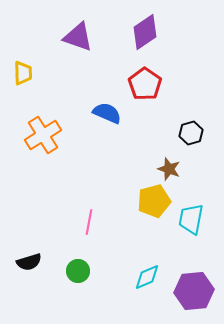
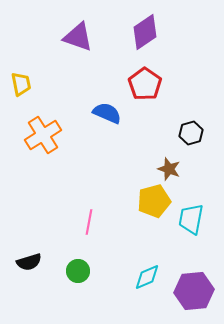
yellow trapezoid: moved 2 px left, 11 px down; rotated 10 degrees counterclockwise
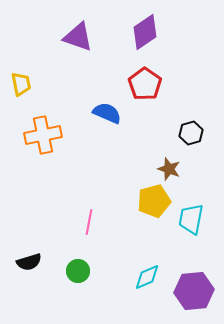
orange cross: rotated 21 degrees clockwise
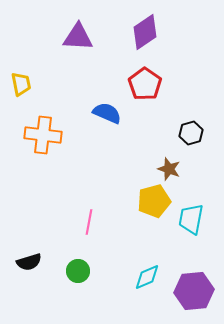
purple triangle: rotated 16 degrees counterclockwise
orange cross: rotated 18 degrees clockwise
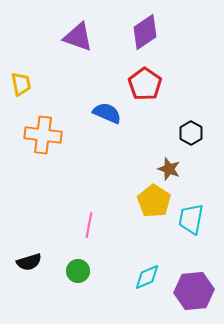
purple triangle: rotated 16 degrees clockwise
black hexagon: rotated 15 degrees counterclockwise
yellow pentagon: rotated 24 degrees counterclockwise
pink line: moved 3 px down
